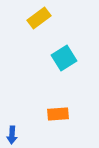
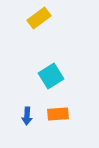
cyan square: moved 13 px left, 18 px down
blue arrow: moved 15 px right, 19 px up
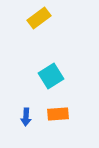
blue arrow: moved 1 px left, 1 px down
